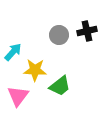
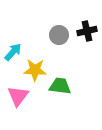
green trapezoid: rotated 135 degrees counterclockwise
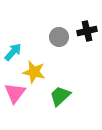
gray circle: moved 2 px down
yellow star: moved 1 px left, 2 px down; rotated 10 degrees clockwise
green trapezoid: moved 10 px down; rotated 50 degrees counterclockwise
pink triangle: moved 3 px left, 3 px up
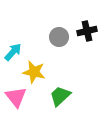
pink triangle: moved 1 px right, 4 px down; rotated 15 degrees counterclockwise
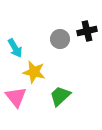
gray circle: moved 1 px right, 2 px down
cyan arrow: moved 2 px right, 4 px up; rotated 108 degrees clockwise
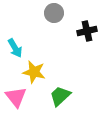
gray circle: moved 6 px left, 26 px up
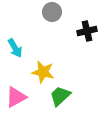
gray circle: moved 2 px left, 1 px up
yellow star: moved 9 px right
pink triangle: rotated 40 degrees clockwise
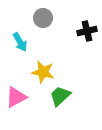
gray circle: moved 9 px left, 6 px down
cyan arrow: moved 5 px right, 6 px up
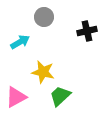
gray circle: moved 1 px right, 1 px up
cyan arrow: rotated 90 degrees counterclockwise
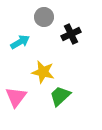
black cross: moved 16 px left, 3 px down; rotated 12 degrees counterclockwise
pink triangle: rotated 25 degrees counterclockwise
